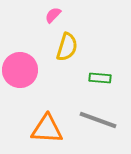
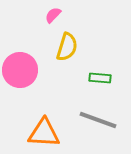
orange triangle: moved 3 px left, 4 px down
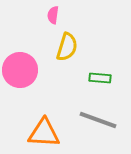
pink semicircle: rotated 36 degrees counterclockwise
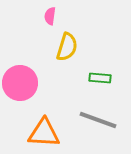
pink semicircle: moved 3 px left, 1 px down
pink circle: moved 13 px down
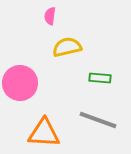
yellow semicircle: rotated 120 degrees counterclockwise
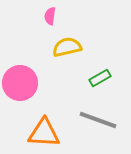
green rectangle: rotated 35 degrees counterclockwise
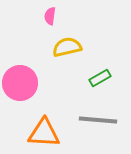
gray line: rotated 15 degrees counterclockwise
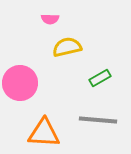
pink semicircle: moved 3 px down; rotated 96 degrees counterclockwise
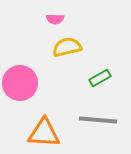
pink semicircle: moved 5 px right
